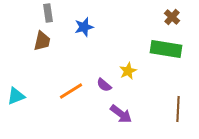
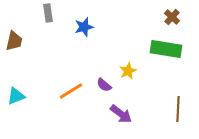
brown trapezoid: moved 28 px left
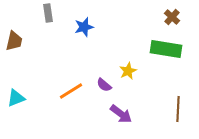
cyan triangle: moved 2 px down
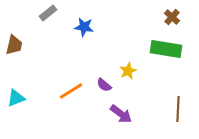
gray rectangle: rotated 60 degrees clockwise
blue star: rotated 24 degrees clockwise
brown trapezoid: moved 4 px down
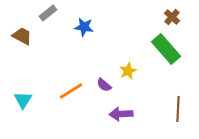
brown trapezoid: moved 8 px right, 9 px up; rotated 75 degrees counterclockwise
green rectangle: rotated 40 degrees clockwise
cyan triangle: moved 7 px right, 2 px down; rotated 36 degrees counterclockwise
purple arrow: rotated 140 degrees clockwise
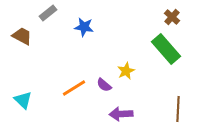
yellow star: moved 2 px left
orange line: moved 3 px right, 3 px up
cyan triangle: rotated 18 degrees counterclockwise
